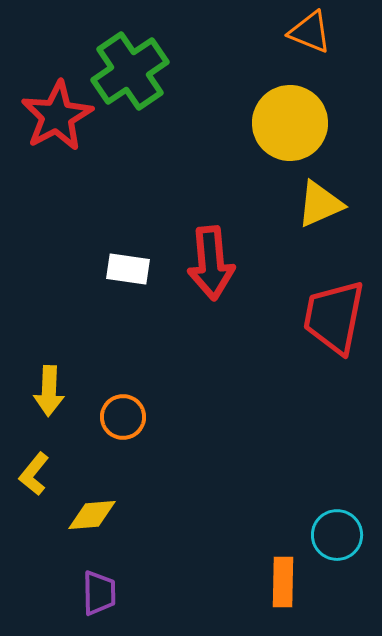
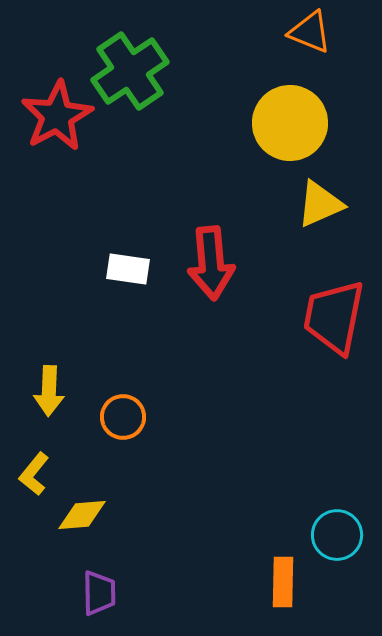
yellow diamond: moved 10 px left
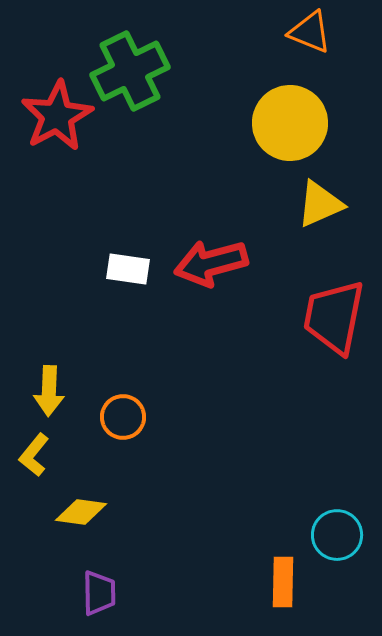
green cross: rotated 8 degrees clockwise
red arrow: rotated 80 degrees clockwise
yellow L-shape: moved 19 px up
yellow diamond: moved 1 px left, 3 px up; rotated 12 degrees clockwise
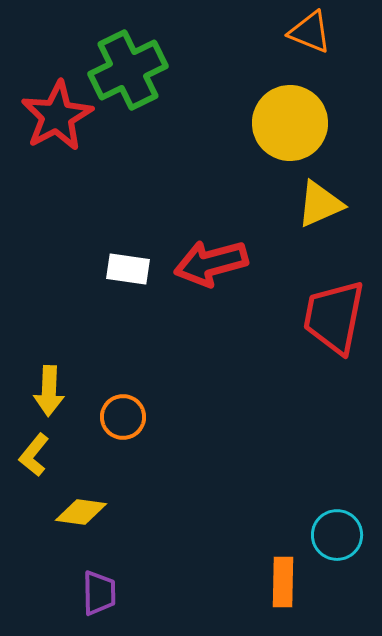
green cross: moved 2 px left, 1 px up
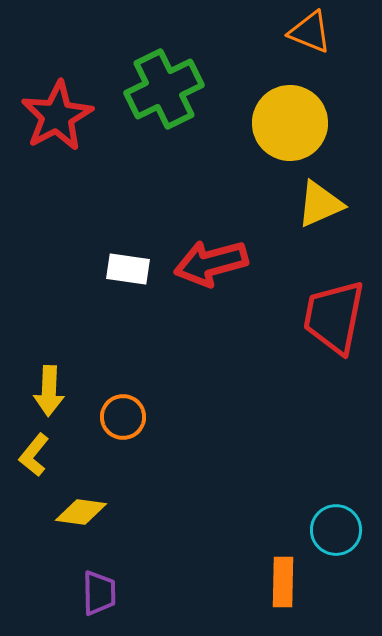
green cross: moved 36 px right, 19 px down
cyan circle: moved 1 px left, 5 px up
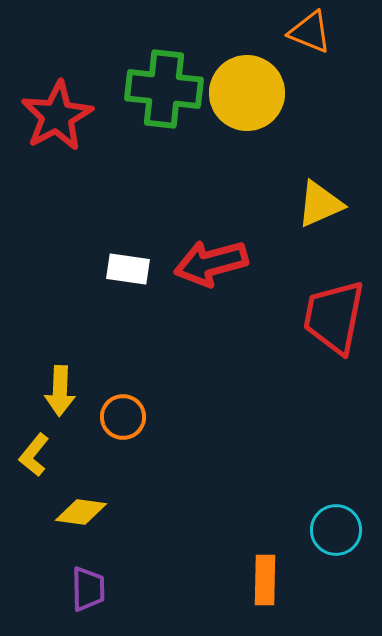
green cross: rotated 32 degrees clockwise
yellow circle: moved 43 px left, 30 px up
yellow arrow: moved 11 px right
orange rectangle: moved 18 px left, 2 px up
purple trapezoid: moved 11 px left, 4 px up
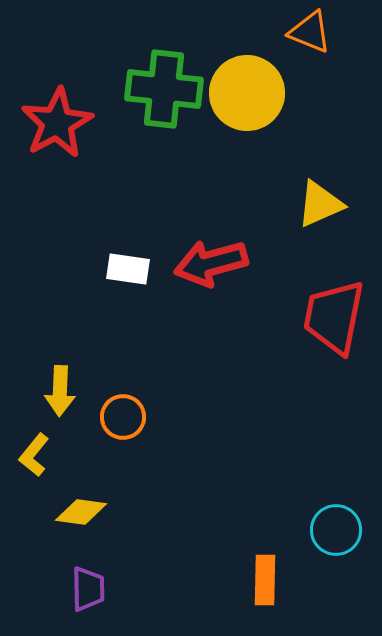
red star: moved 7 px down
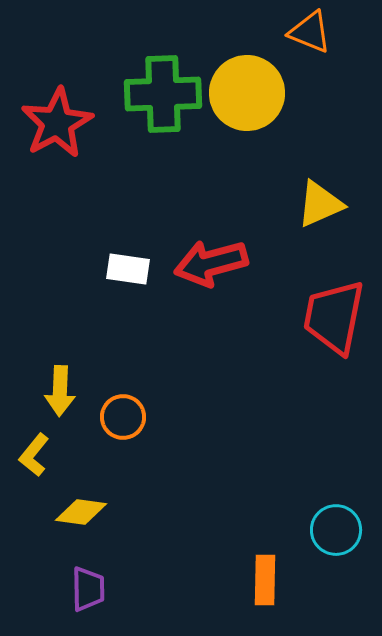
green cross: moved 1 px left, 5 px down; rotated 8 degrees counterclockwise
